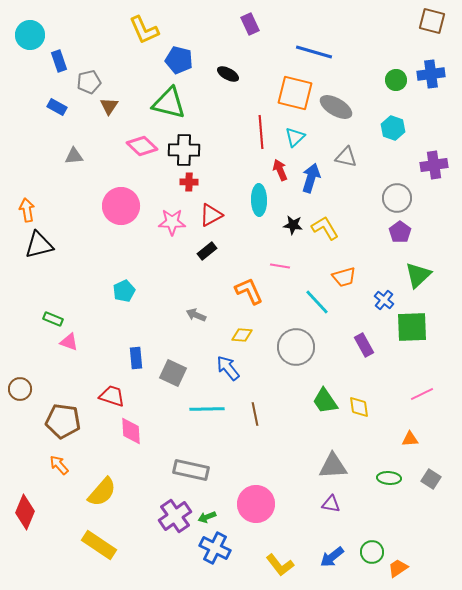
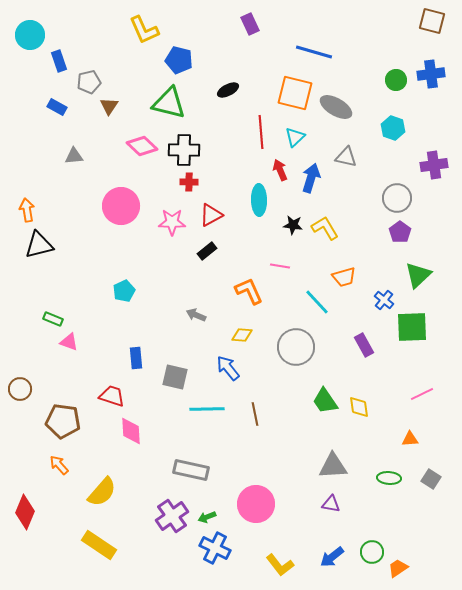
black ellipse at (228, 74): moved 16 px down; rotated 55 degrees counterclockwise
gray square at (173, 373): moved 2 px right, 4 px down; rotated 12 degrees counterclockwise
purple cross at (175, 516): moved 3 px left
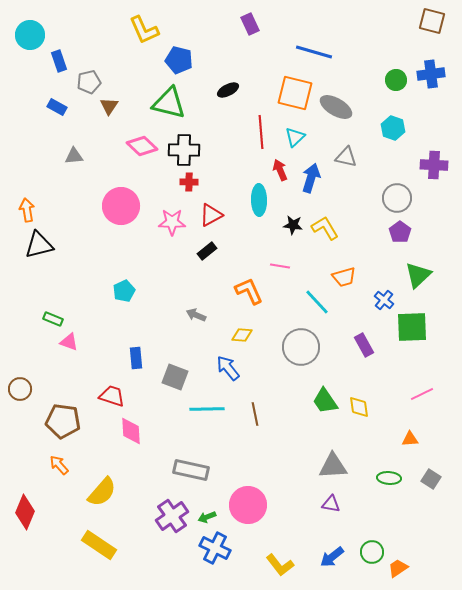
purple cross at (434, 165): rotated 12 degrees clockwise
gray circle at (296, 347): moved 5 px right
gray square at (175, 377): rotated 8 degrees clockwise
pink circle at (256, 504): moved 8 px left, 1 px down
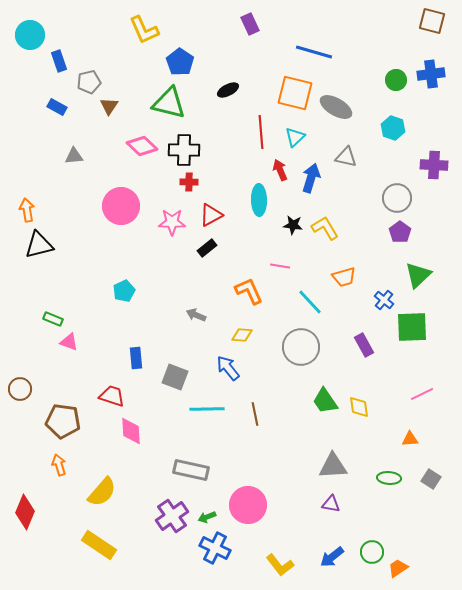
blue pentagon at (179, 60): moved 1 px right, 2 px down; rotated 20 degrees clockwise
black rectangle at (207, 251): moved 3 px up
cyan line at (317, 302): moved 7 px left
orange arrow at (59, 465): rotated 25 degrees clockwise
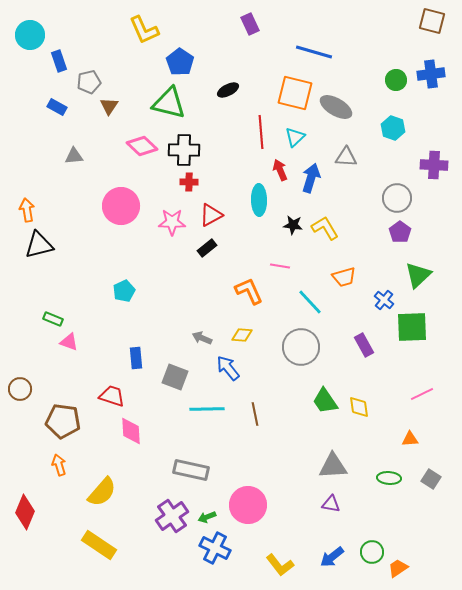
gray triangle at (346, 157): rotated 10 degrees counterclockwise
gray arrow at (196, 315): moved 6 px right, 23 px down
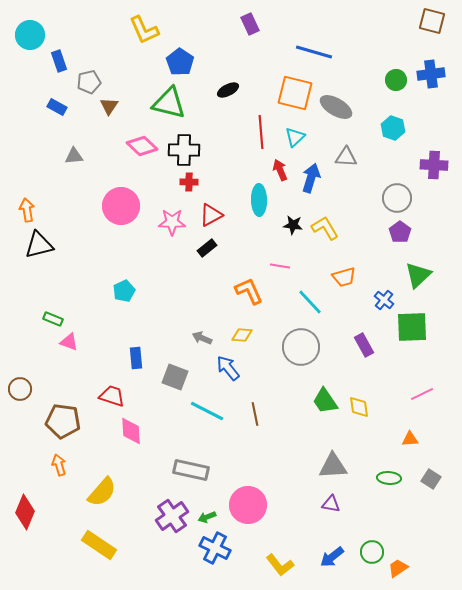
cyan line at (207, 409): moved 2 px down; rotated 28 degrees clockwise
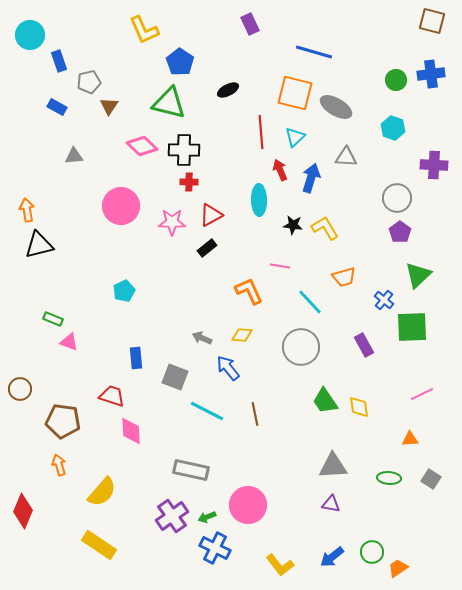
red diamond at (25, 512): moved 2 px left, 1 px up
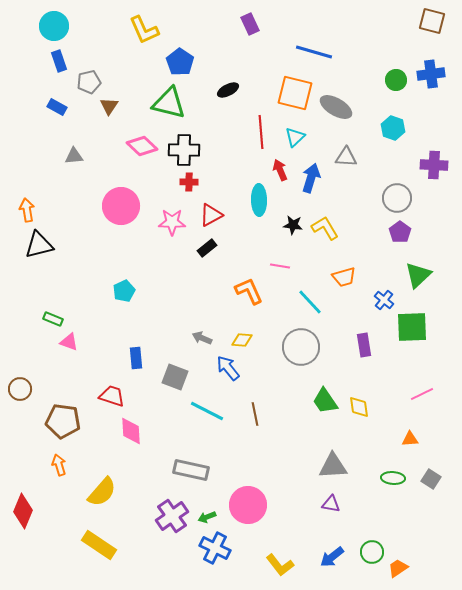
cyan circle at (30, 35): moved 24 px right, 9 px up
yellow diamond at (242, 335): moved 5 px down
purple rectangle at (364, 345): rotated 20 degrees clockwise
green ellipse at (389, 478): moved 4 px right
